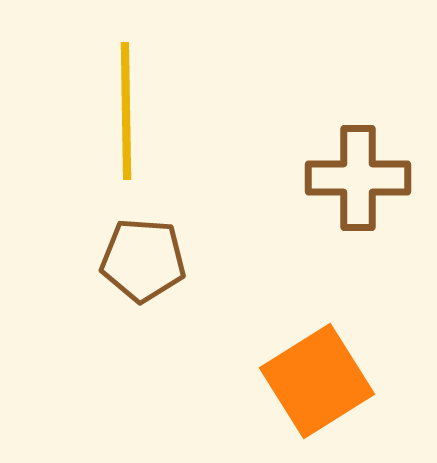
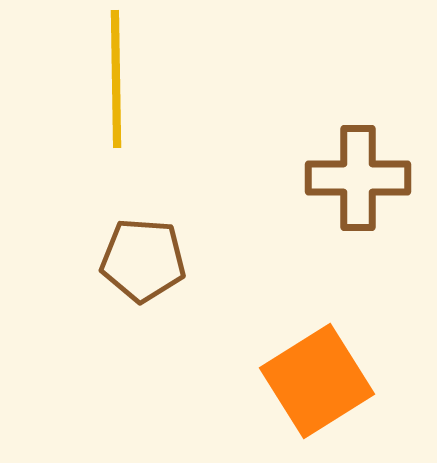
yellow line: moved 10 px left, 32 px up
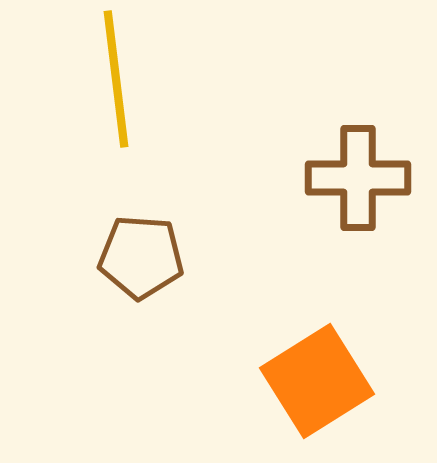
yellow line: rotated 6 degrees counterclockwise
brown pentagon: moved 2 px left, 3 px up
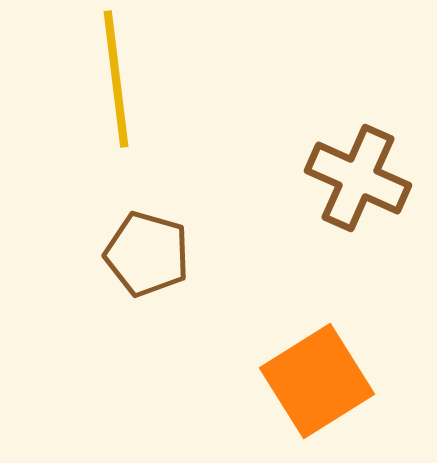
brown cross: rotated 24 degrees clockwise
brown pentagon: moved 6 px right, 3 px up; rotated 12 degrees clockwise
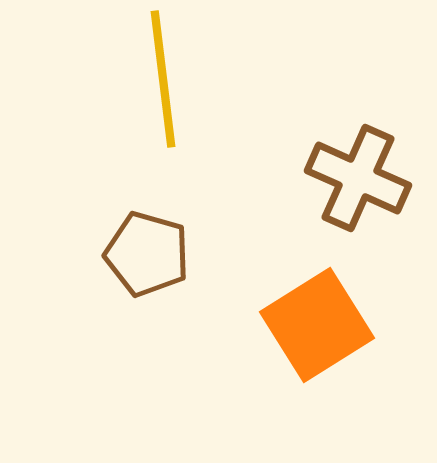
yellow line: moved 47 px right
orange square: moved 56 px up
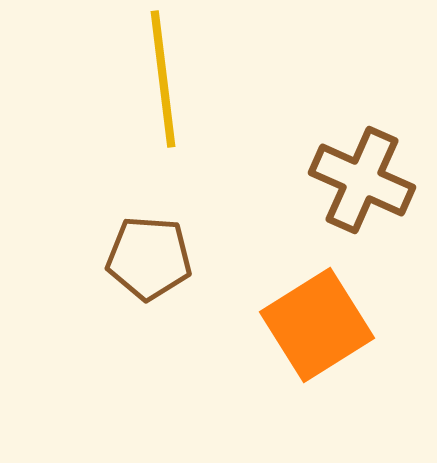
brown cross: moved 4 px right, 2 px down
brown pentagon: moved 2 px right, 4 px down; rotated 12 degrees counterclockwise
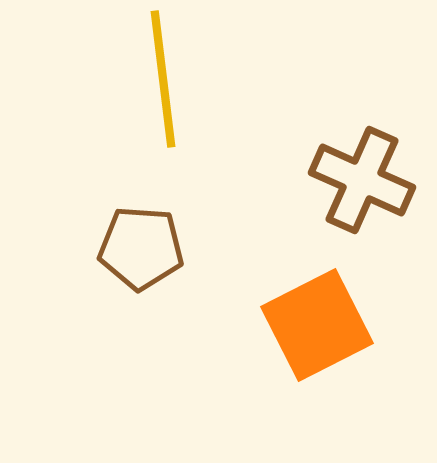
brown pentagon: moved 8 px left, 10 px up
orange square: rotated 5 degrees clockwise
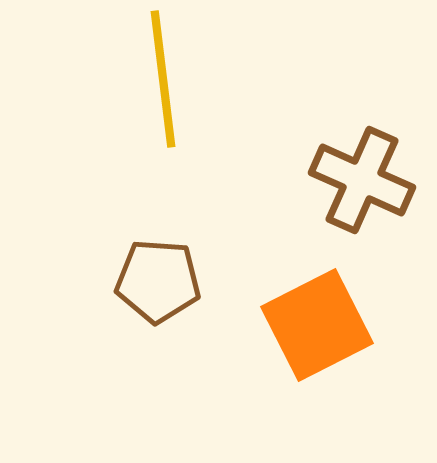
brown pentagon: moved 17 px right, 33 px down
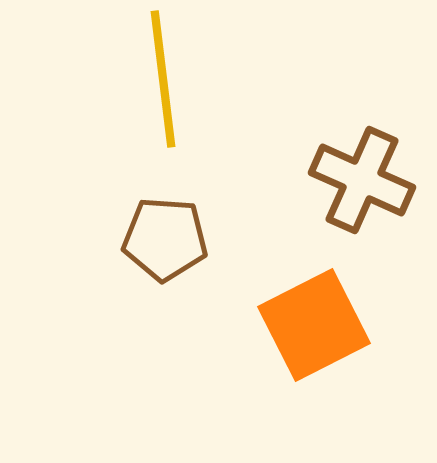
brown pentagon: moved 7 px right, 42 px up
orange square: moved 3 px left
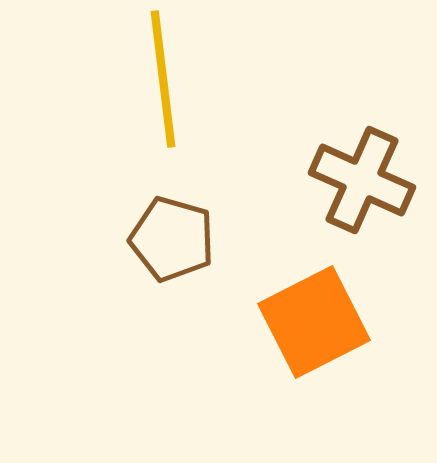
brown pentagon: moved 7 px right; rotated 12 degrees clockwise
orange square: moved 3 px up
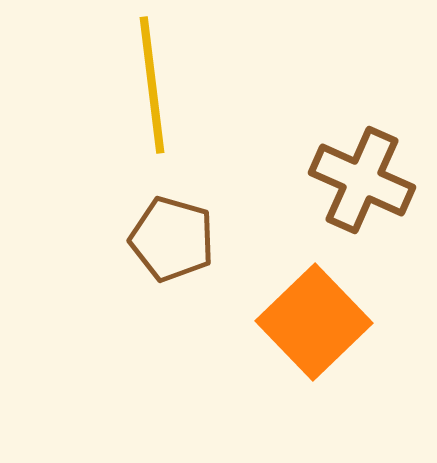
yellow line: moved 11 px left, 6 px down
orange square: rotated 17 degrees counterclockwise
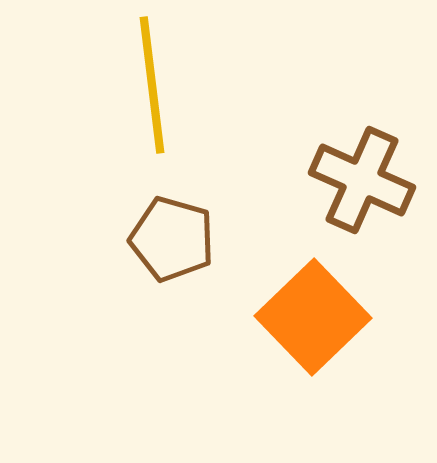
orange square: moved 1 px left, 5 px up
